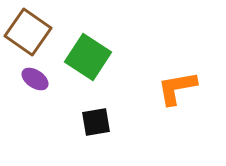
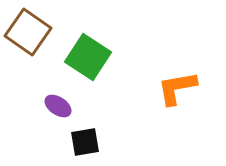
purple ellipse: moved 23 px right, 27 px down
black square: moved 11 px left, 20 px down
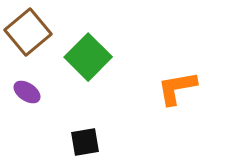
brown square: rotated 15 degrees clockwise
green square: rotated 12 degrees clockwise
purple ellipse: moved 31 px left, 14 px up
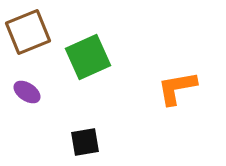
brown square: rotated 18 degrees clockwise
green square: rotated 21 degrees clockwise
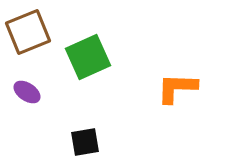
orange L-shape: rotated 12 degrees clockwise
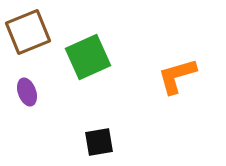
orange L-shape: moved 12 px up; rotated 18 degrees counterclockwise
purple ellipse: rotated 36 degrees clockwise
black square: moved 14 px right
